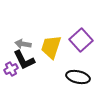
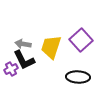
black ellipse: rotated 10 degrees counterclockwise
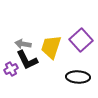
black L-shape: moved 3 px right
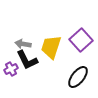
black ellipse: rotated 55 degrees counterclockwise
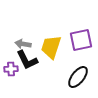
purple square: rotated 30 degrees clockwise
purple cross: rotated 24 degrees clockwise
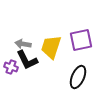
purple cross: moved 2 px up; rotated 24 degrees clockwise
black ellipse: rotated 15 degrees counterclockwise
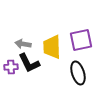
yellow trapezoid: moved 1 px right; rotated 20 degrees counterclockwise
black L-shape: moved 2 px right, 3 px down
purple cross: rotated 24 degrees counterclockwise
black ellipse: moved 4 px up; rotated 40 degrees counterclockwise
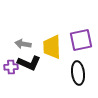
black L-shape: rotated 40 degrees counterclockwise
black ellipse: rotated 10 degrees clockwise
